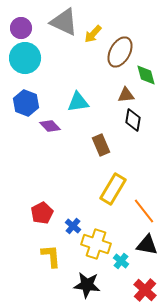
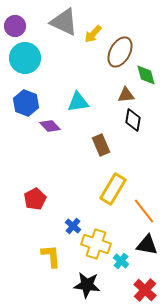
purple circle: moved 6 px left, 2 px up
red pentagon: moved 7 px left, 14 px up
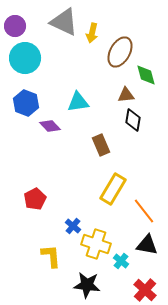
yellow arrow: moved 1 px left, 1 px up; rotated 30 degrees counterclockwise
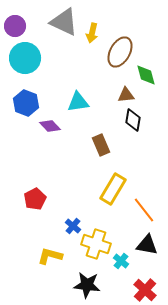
orange line: moved 1 px up
yellow L-shape: moved 1 px left; rotated 70 degrees counterclockwise
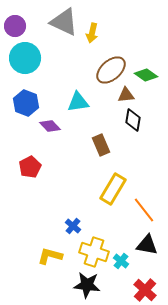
brown ellipse: moved 9 px left, 18 px down; rotated 20 degrees clockwise
green diamond: rotated 40 degrees counterclockwise
red pentagon: moved 5 px left, 32 px up
yellow cross: moved 2 px left, 8 px down
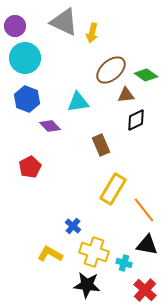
blue hexagon: moved 1 px right, 4 px up
black diamond: moved 3 px right; rotated 55 degrees clockwise
yellow L-shape: moved 2 px up; rotated 15 degrees clockwise
cyan cross: moved 3 px right, 2 px down; rotated 21 degrees counterclockwise
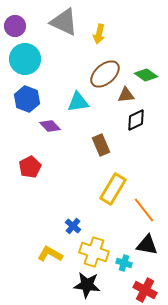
yellow arrow: moved 7 px right, 1 px down
cyan circle: moved 1 px down
brown ellipse: moved 6 px left, 4 px down
red cross: rotated 15 degrees counterclockwise
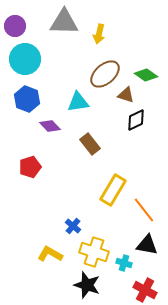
gray triangle: rotated 24 degrees counterclockwise
brown triangle: rotated 24 degrees clockwise
brown rectangle: moved 11 px left, 1 px up; rotated 15 degrees counterclockwise
red pentagon: rotated 10 degrees clockwise
yellow rectangle: moved 1 px down
black star: rotated 12 degrees clockwise
